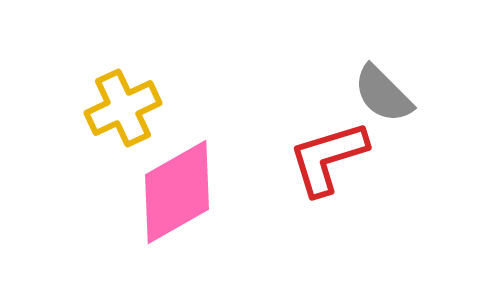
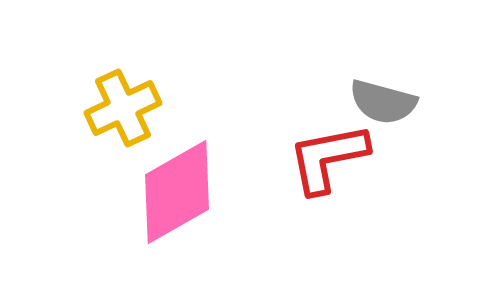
gray semicircle: moved 8 px down; rotated 30 degrees counterclockwise
red L-shape: rotated 6 degrees clockwise
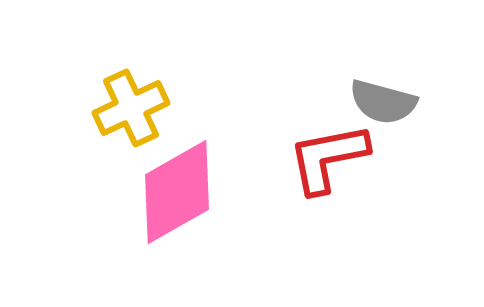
yellow cross: moved 8 px right
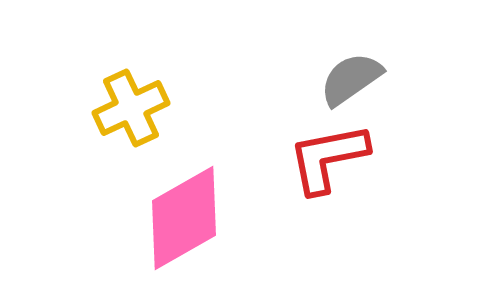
gray semicircle: moved 32 px left, 23 px up; rotated 130 degrees clockwise
pink diamond: moved 7 px right, 26 px down
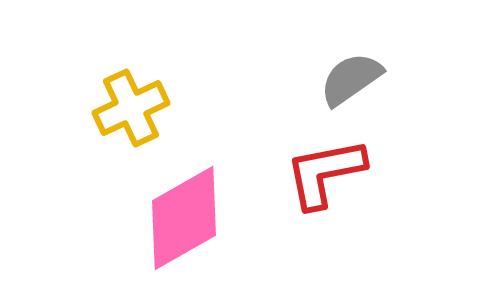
red L-shape: moved 3 px left, 15 px down
